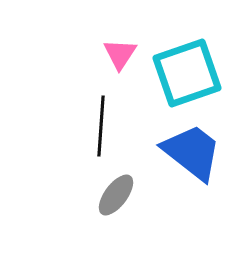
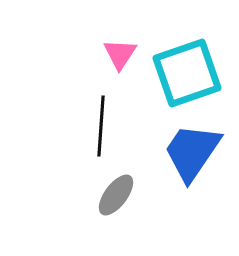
blue trapezoid: rotated 94 degrees counterclockwise
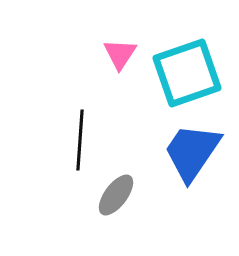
black line: moved 21 px left, 14 px down
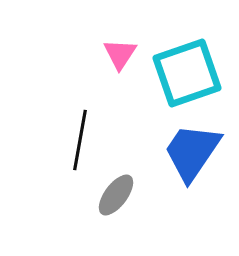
black line: rotated 6 degrees clockwise
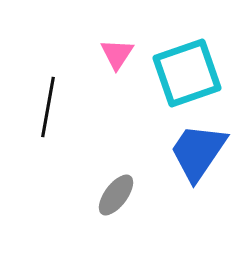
pink triangle: moved 3 px left
black line: moved 32 px left, 33 px up
blue trapezoid: moved 6 px right
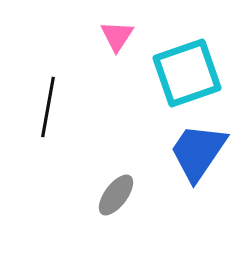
pink triangle: moved 18 px up
